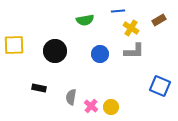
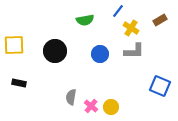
blue line: rotated 48 degrees counterclockwise
brown rectangle: moved 1 px right
black rectangle: moved 20 px left, 5 px up
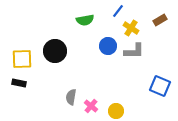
yellow square: moved 8 px right, 14 px down
blue circle: moved 8 px right, 8 px up
yellow circle: moved 5 px right, 4 px down
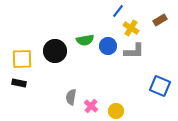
green semicircle: moved 20 px down
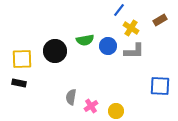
blue line: moved 1 px right, 1 px up
blue square: rotated 20 degrees counterclockwise
pink cross: rotated 16 degrees clockwise
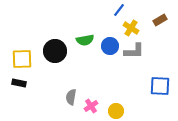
blue circle: moved 2 px right
